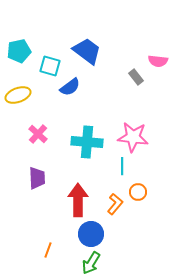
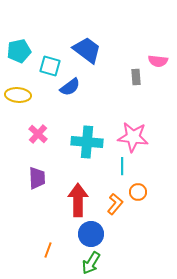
blue trapezoid: moved 1 px up
gray rectangle: rotated 35 degrees clockwise
yellow ellipse: rotated 25 degrees clockwise
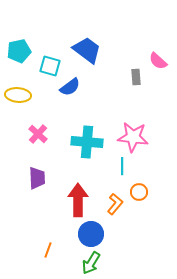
pink semicircle: rotated 36 degrees clockwise
orange circle: moved 1 px right
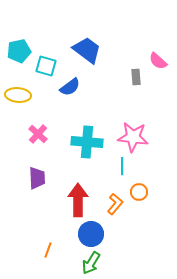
cyan square: moved 4 px left
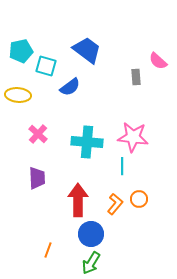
cyan pentagon: moved 2 px right
orange circle: moved 7 px down
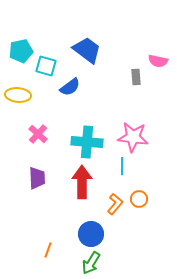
pink semicircle: rotated 30 degrees counterclockwise
red arrow: moved 4 px right, 18 px up
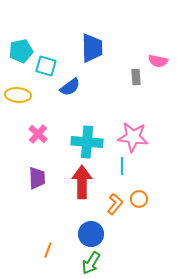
blue trapezoid: moved 5 px right, 2 px up; rotated 52 degrees clockwise
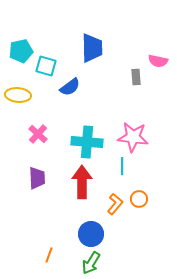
orange line: moved 1 px right, 5 px down
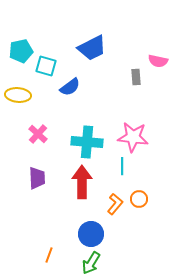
blue trapezoid: rotated 64 degrees clockwise
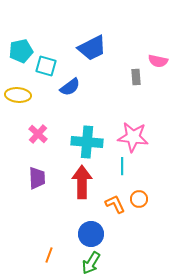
orange L-shape: rotated 65 degrees counterclockwise
